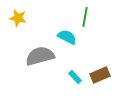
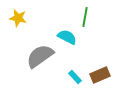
gray semicircle: rotated 20 degrees counterclockwise
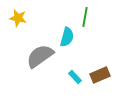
cyan semicircle: rotated 78 degrees clockwise
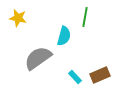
cyan semicircle: moved 3 px left, 1 px up
gray semicircle: moved 2 px left, 2 px down
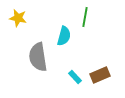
gray semicircle: moved 1 px up; rotated 64 degrees counterclockwise
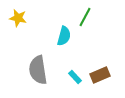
green line: rotated 18 degrees clockwise
gray semicircle: moved 13 px down
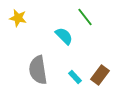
green line: rotated 66 degrees counterclockwise
cyan semicircle: rotated 60 degrees counterclockwise
brown rectangle: rotated 30 degrees counterclockwise
